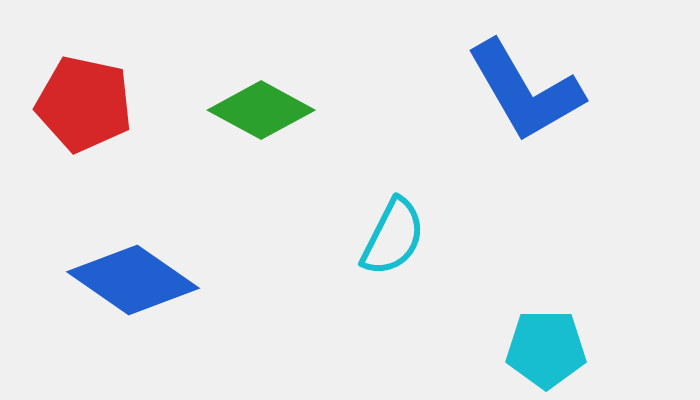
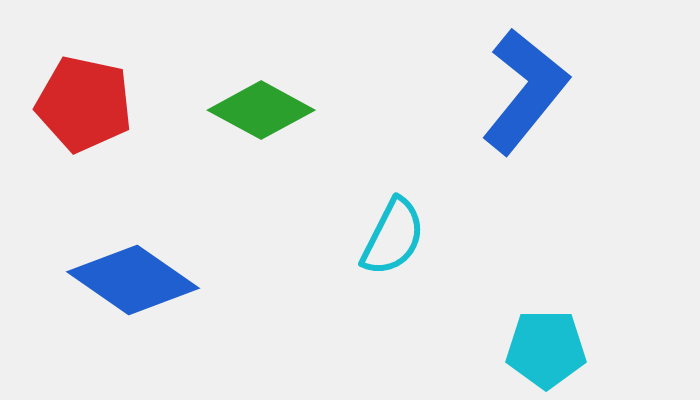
blue L-shape: rotated 111 degrees counterclockwise
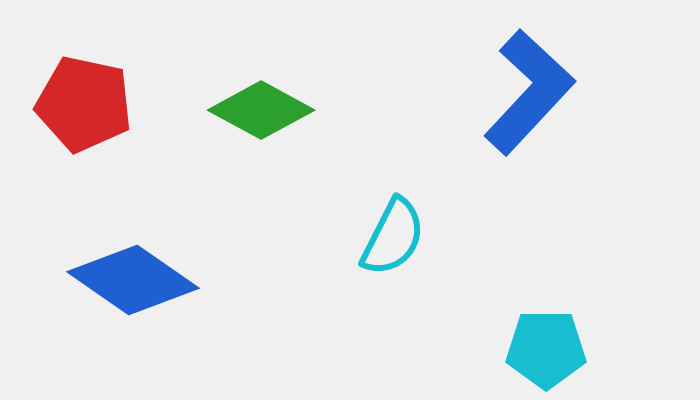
blue L-shape: moved 4 px right, 1 px down; rotated 4 degrees clockwise
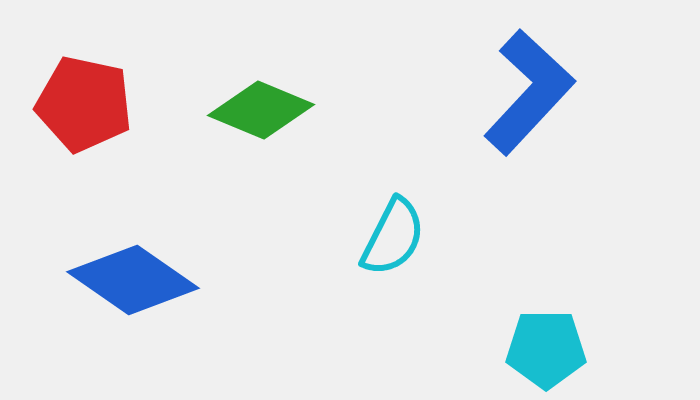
green diamond: rotated 6 degrees counterclockwise
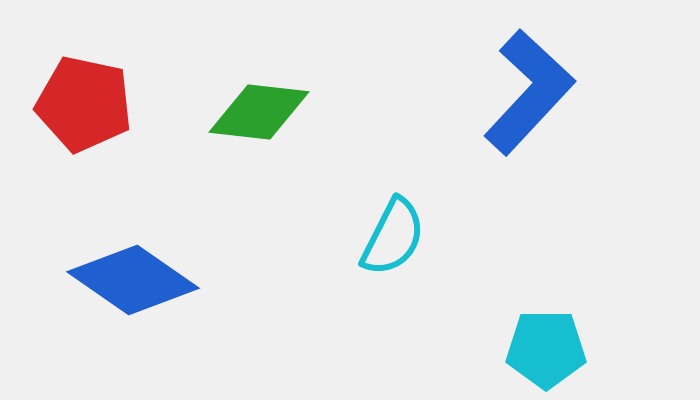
green diamond: moved 2 px left, 2 px down; rotated 16 degrees counterclockwise
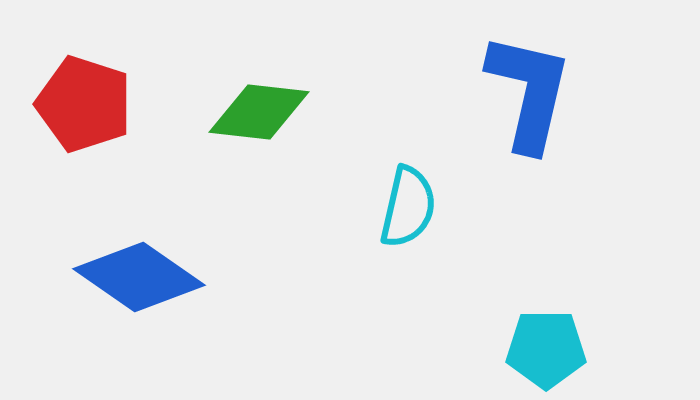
blue L-shape: rotated 30 degrees counterclockwise
red pentagon: rotated 6 degrees clockwise
cyan semicircle: moved 15 px right, 30 px up; rotated 14 degrees counterclockwise
blue diamond: moved 6 px right, 3 px up
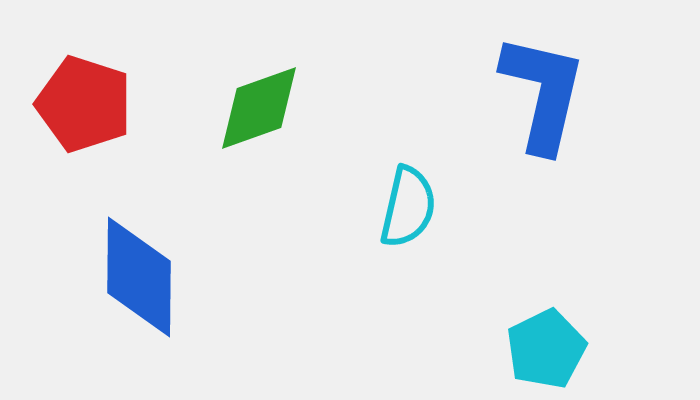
blue L-shape: moved 14 px right, 1 px down
green diamond: moved 4 px up; rotated 26 degrees counterclockwise
blue diamond: rotated 56 degrees clockwise
cyan pentagon: rotated 26 degrees counterclockwise
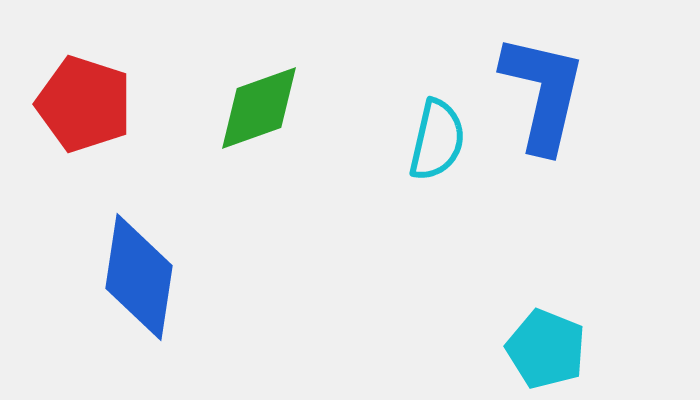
cyan semicircle: moved 29 px right, 67 px up
blue diamond: rotated 8 degrees clockwise
cyan pentagon: rotated 24 degrees counterclockwise
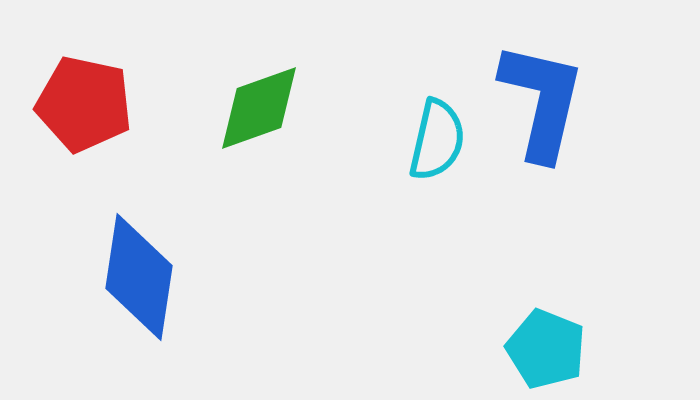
blue L-shape: moved 1 px left, 8 px down
red pentagon: rotated 6 degrees counterclockwise
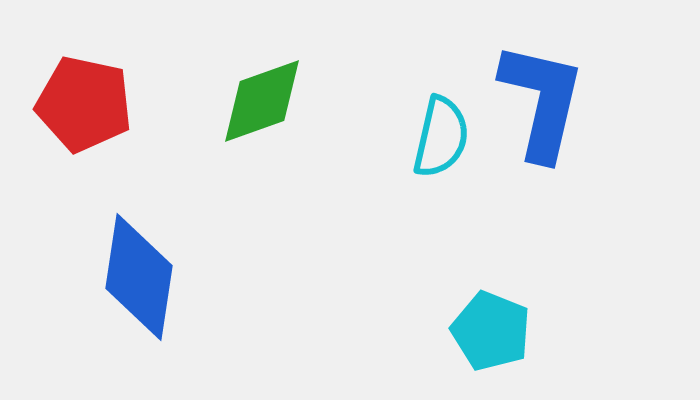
green diamond: moved 3 px right, 7 px up
cyan semicircle: moved 4 px right, 3 px up
cyan pentagon: moved 55 px left, 18 px up
